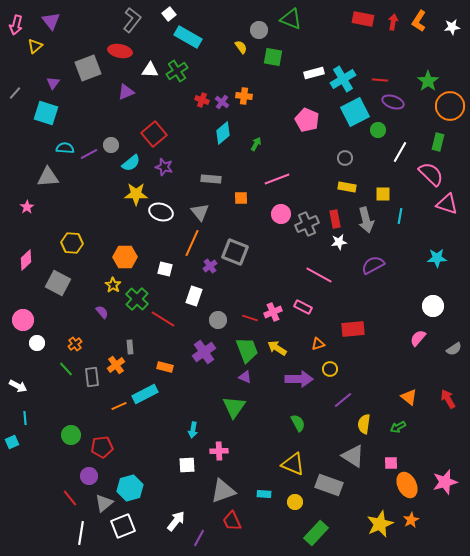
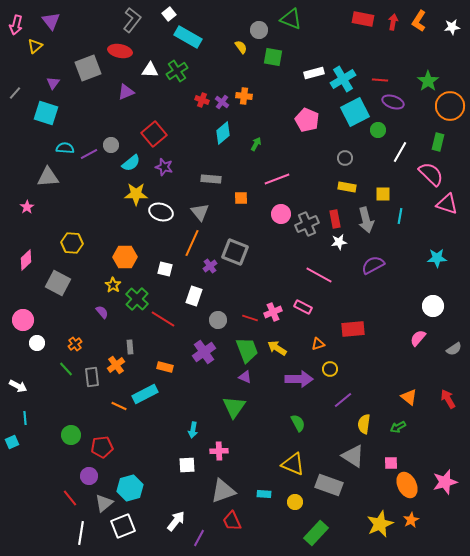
orange line at (119, 406): rotated 49 degrees clockwise
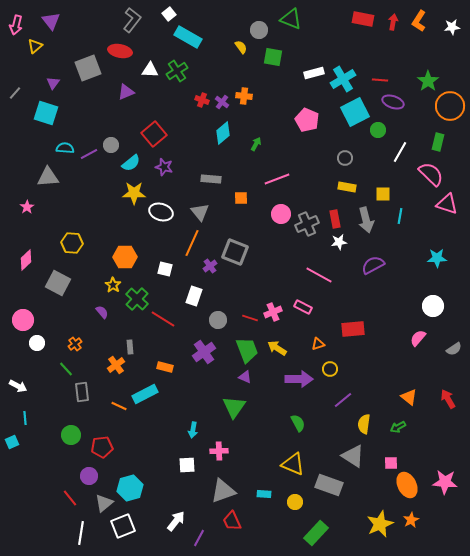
yellow star at (136, 194): moved 2 px left, 1 px up
gray rectangle at (92, 377): moved 10 px left, 15 px down
pink star at (445, 482): rotated 20 degrees clockwise
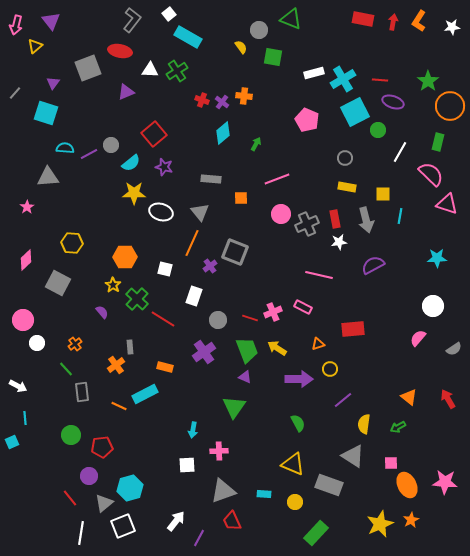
pink line at (319, 275): rotated 16 degrees counterclockwise
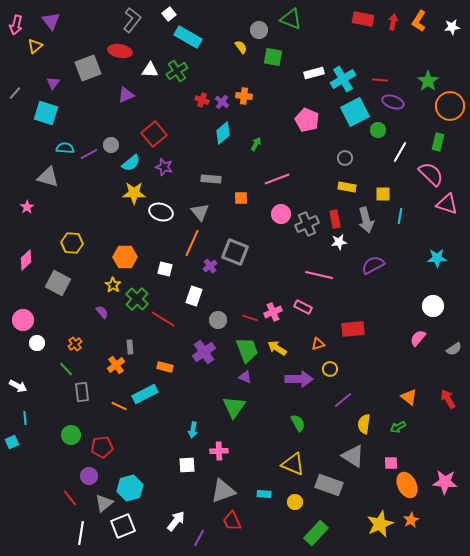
purple triangle at (126, 92): moved 3 px down
gray triangle at (48, 177): rotated 20 degrees clockwise
